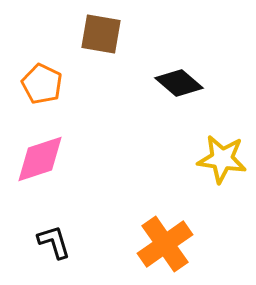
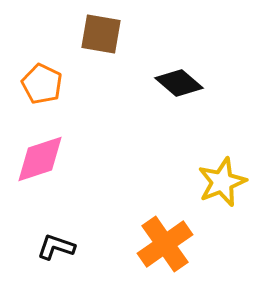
yellow star: moved 23 px down; rotated 30 degrees counterclockwise
black L-shape: moved 2 px right, 5 px down; rotated 54 degrees counterclockwise
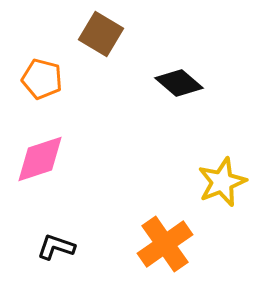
brown square: rotated 21 degrees clockwise
orange pentagon: moved 5 px up; rotated 12 degrees counterclockwise
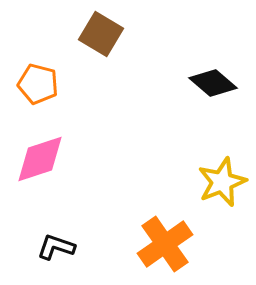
orange pentagon: moved 4 px left, 5 px down
black diamond: moved 34 px right
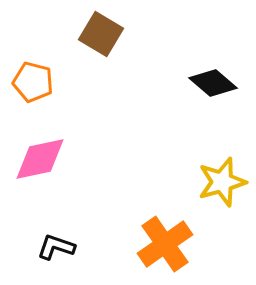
orange pentagon: moved 5 px left, 2 px up
pink diamond: rotated 6 degrees clockwise
yellow star: rotated 6 degrees clockwise
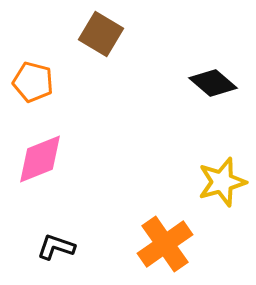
pink diamond: rotated 10 degrees counterclockwise
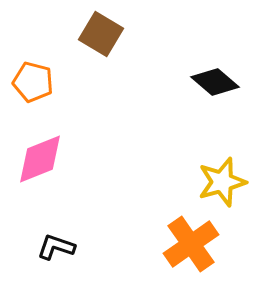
black diamond: moved 2 px right, 1 px up
orange cross: moved 26 px right
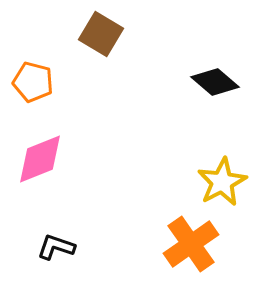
yellow star: rotated 12 degrees counterclockwise
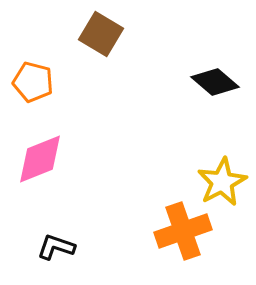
orange cross: moved 8 px left, 13 px up; rotated 16 degrees clockwise
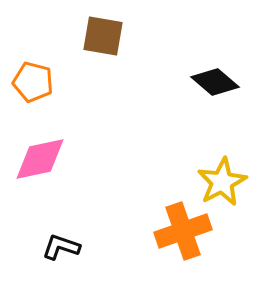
brown square: moved 2 px right, 2 px down; rotated 21 degrees counterclockwise
pink diamond: rotated 10 degrees clockwise
black L-shape: moved 5 px right
